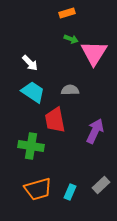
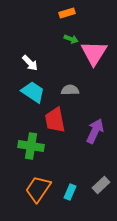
orange trapezoid: rotated 140 degrees clockwise
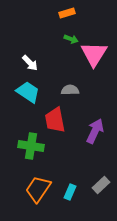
pink triangle: moved 1 px down
cyan trapezoid: moved 5 px left
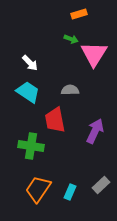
orange rectangle: moved 12 px right, 1 px down
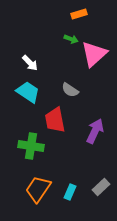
pink triangle: rotated 16 degrees clockwise
gray semicircle: rotated 144 degrees counterclockwise
gray rectangle: moved 2 px down
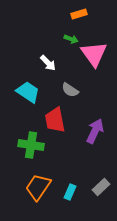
pink triangle: rotated 24 degrees counterclockwise
white arrow: moved 18 px right
green cross: moved 1 px up
orange trapezoid: moved 2 px up
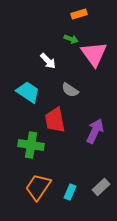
white arrow: moved 2 px up
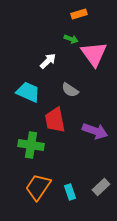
white arrow: rotated 90 degrees counterclockwise
cyan trapezoid: rotated 10 degrees counterclockwise
purple arrow: rotated 85 degrees clockwise
cyan rectangle: rotated 42 degrees counterclockwise
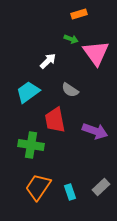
pink triangle: moved 2 px right, 1 px up
cyan trapezoid: rotated 60 degrees counterclockwise
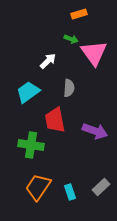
pink triangle: moved 2 px left
gray semicircle: moved 1 px left, 2 px up; rotated 120 degrees counterclockwise
